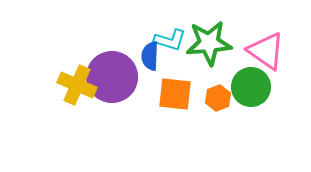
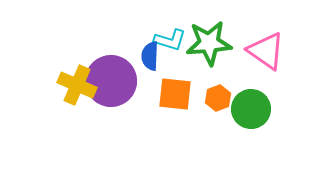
purple circle: moved 1 px left, 4 px down
green circle: moved 22 px down
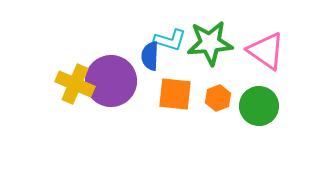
green star: moved 1 px right
yellow cross: moved 2 px left, 1 px up
green circle: moved 8 px right, 3 px up
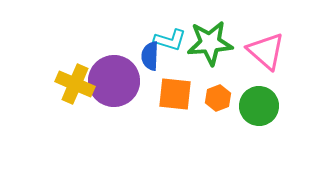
pink triangle: rotated 6 degrees clockwise
purple circle: moved 3 px right
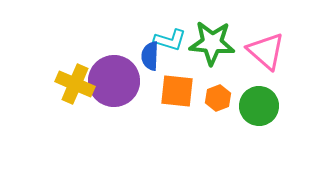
green star: moved 2 px right; rotated 9 degrees clockwise
orange square: moved 2 px right, 3 px up
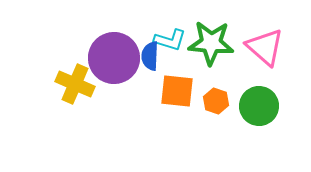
green star: moved 1 px left
pink triangle: moved 1 px left, 4 px up
purple circle: moved 23 px up
orange hexagon: moved 2 px left, 3 px down; rotated 20 degrees counterclockwise
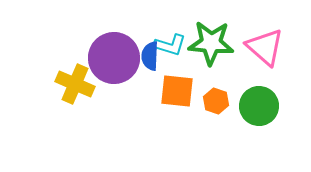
cyan L-shape: moved 5 px down
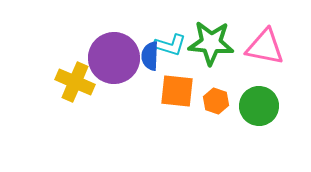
pink triangle: rotated 30 degrees counterclockwise
yellow cross: moved 2 px up
